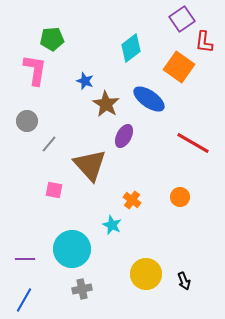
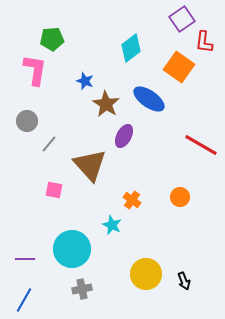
red line: moved 8 px right, 2 px down
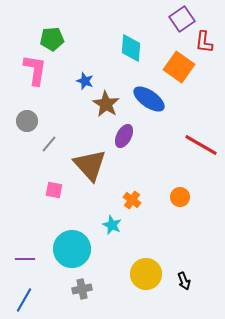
cyan diamond: rotated 48 degrees counterclockwise
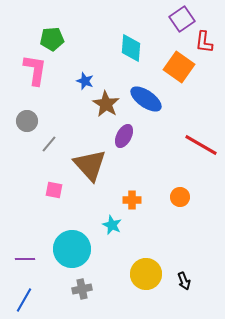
blue ellipse: moved 3 px left
orange cross: rotated 36 degrees counterclockwise
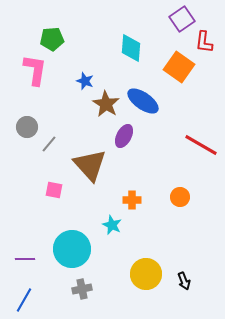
blue ellipse: moved 3 px left, 2 px down
gray circle: moved 6 px down
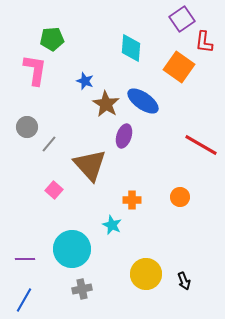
purple ellipse: rotated 10 degrees counterclockwise
pink square: rotated 30 degrees clockwise
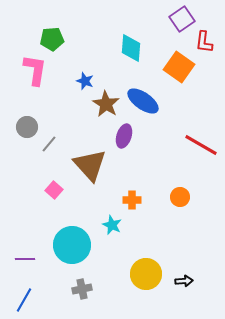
cyan circle: moved 4 px up
black arrow: rotated 72 degrees counterclockwise
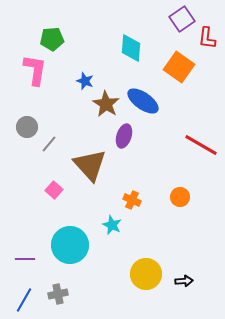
red L-shape: moved 3 px right, 4 px up
orange cross: rotated 24 degrees clockwise
cyan circle: moved 2 px left
gray cross: moved 24 px left, 5 px down
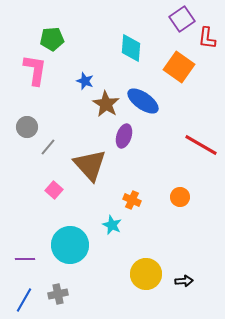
gray line: moved 1 px left, 3 px down
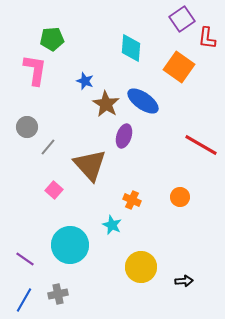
purple line: rotated 36 degrees clockwise
yellow circle: moved 5 px left, 7 px up
